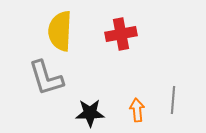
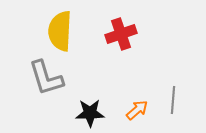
red cross: rotated 8 degrees counterclockwise
orange arrow: rotated 55 degrees clockwise
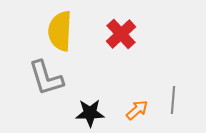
red cross: rotated 24 degrees counterclockwise
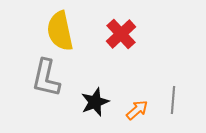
yellow semicircle: rotated 15 degrees counterclockwise
gray L-shape: rotated 30 degrees clockwise
black star: moved 5 px right, 11 px up; rotated 20 degrees counterclockwise
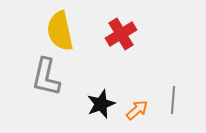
red cross: rotated 12 degrees clockwise
gray L-shape: moved 1 px up
black star: moved 6 px right, 2 px down
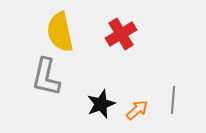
yellow semicircle: moved 1 px down
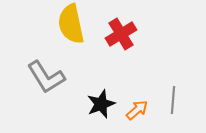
yellow semicircle: moved 11 px right, 8 px up
gray L-shape: rotated 45 degrees counterclockwise
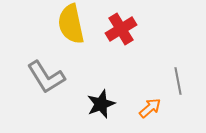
red cross: moved 5 px up
gray line: moved 5 px right, 19 px up; rotated 16 degrees counterclockwise
orange arrow: moved 13 px right, 2 px up
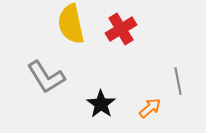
black star: rotated 16 degrees counterclockwise
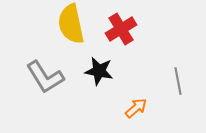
gray L-shape: moved 1 px left
black star: moved 2 px left, 33 px up; rotated 24 degrees counterclockwise
orange arrow: moved 14 px left
